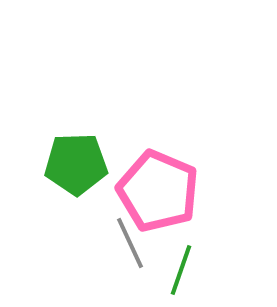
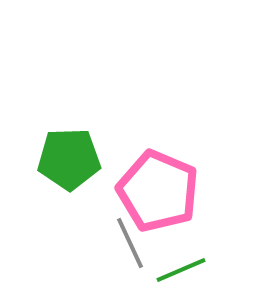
green pentagon: moved 7 px left, 5 px up
green line: rotated 48 degrees clockwise
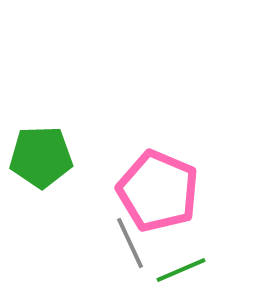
green pentagon: moved 28 px left, 2 px up
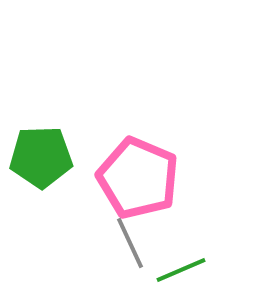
pink pentagon: moved 20 px left, 13 px up
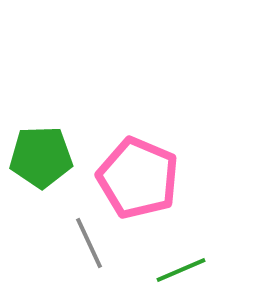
gray line: moved 41 px left
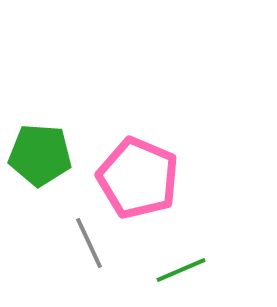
green pentagon: moved 1 px left, 2 px up; rotated 6 degrees clockwise
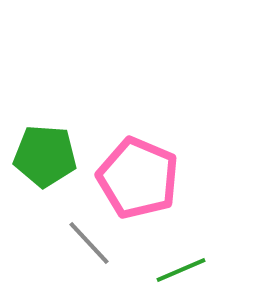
green pentagon: moved 5 px right, 1 px down
gray line: rotated 18 degrees counterclockwise
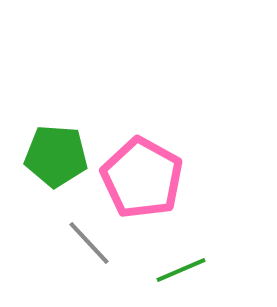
green pentagon: moved 11 px right
pink pentagon: moved 4 px right; rotated 6 degrees clockwise
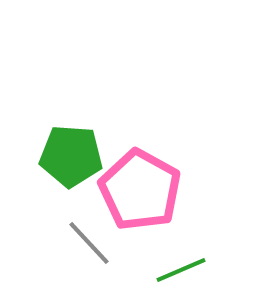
green pentagon: moved 15 px right
pink pentagon: moved 2 px left, 12 px down
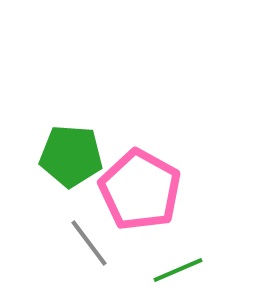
gray line: rotated 6 degrees clockwise
green line: moved 3 px left
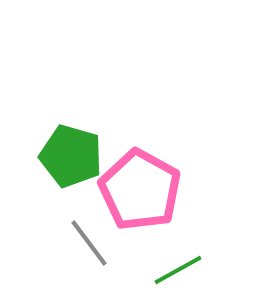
green pentagon: rotated 12 degrees clockwise
green line: rotated 6 degrees counterclockwise
